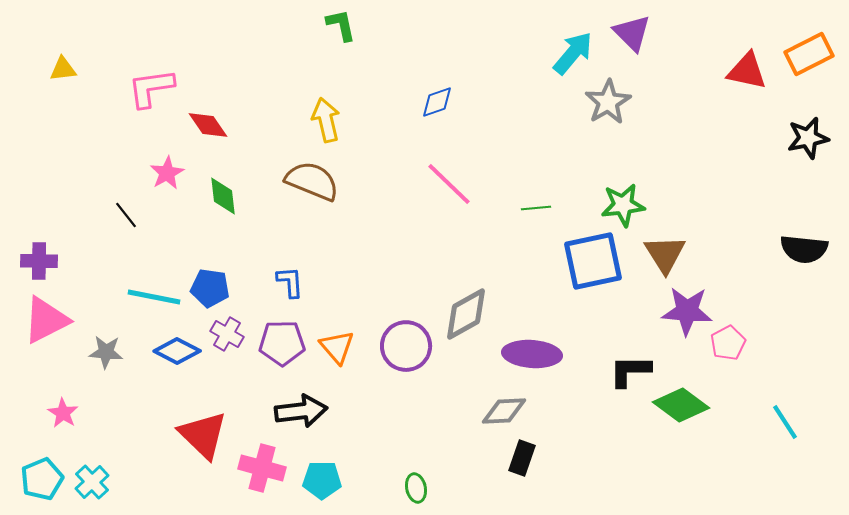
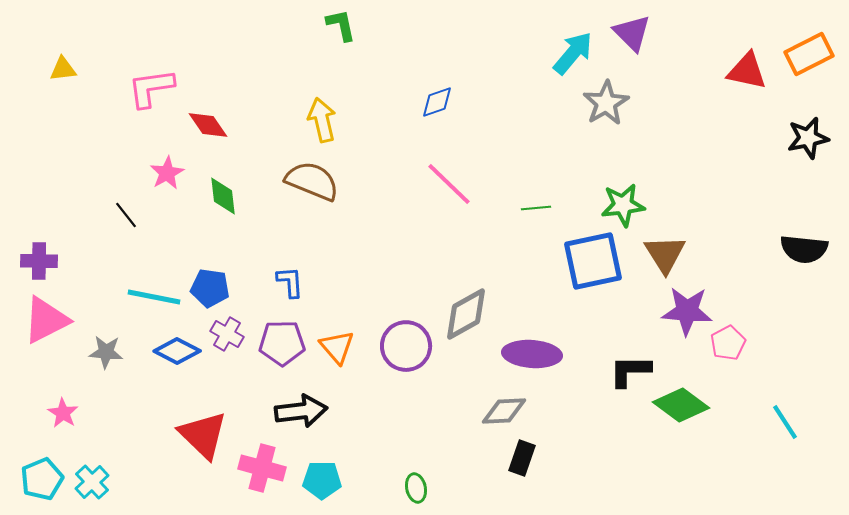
gray star at (608, 102): moved 2 px left, 1 px down
yellow arrow at (326, 120): moved 4 px left
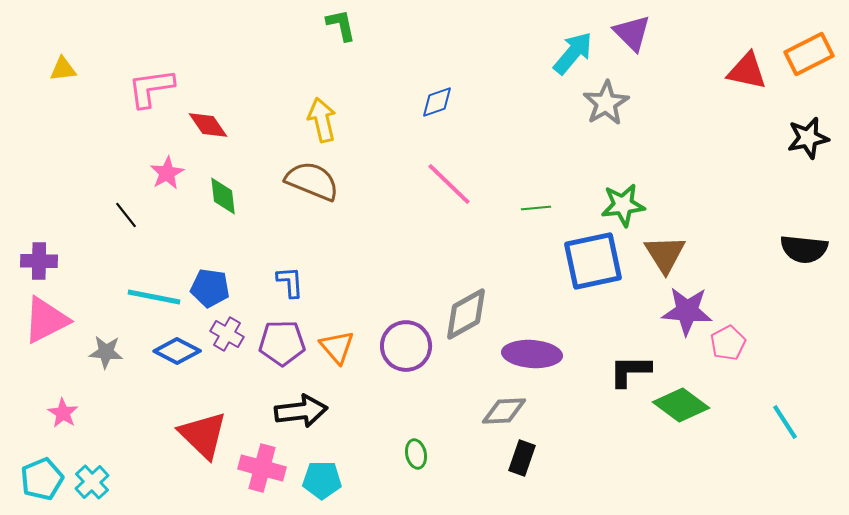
green ellipse at (416, 488): moved 34 px up
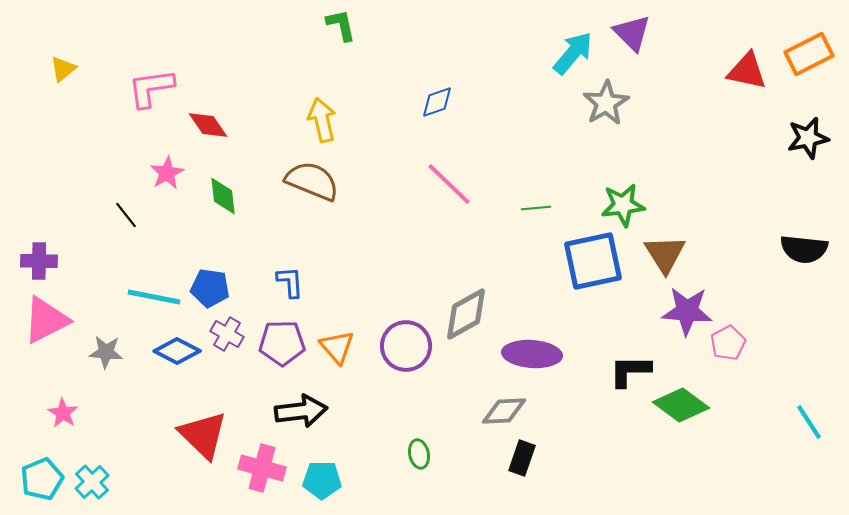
yellow triangle at (63, 69): rotated 32 degrees counterclockwise
cyan line at (785, 422): moved 24 px right
green ellipse at (416, 454): moved 3 px right
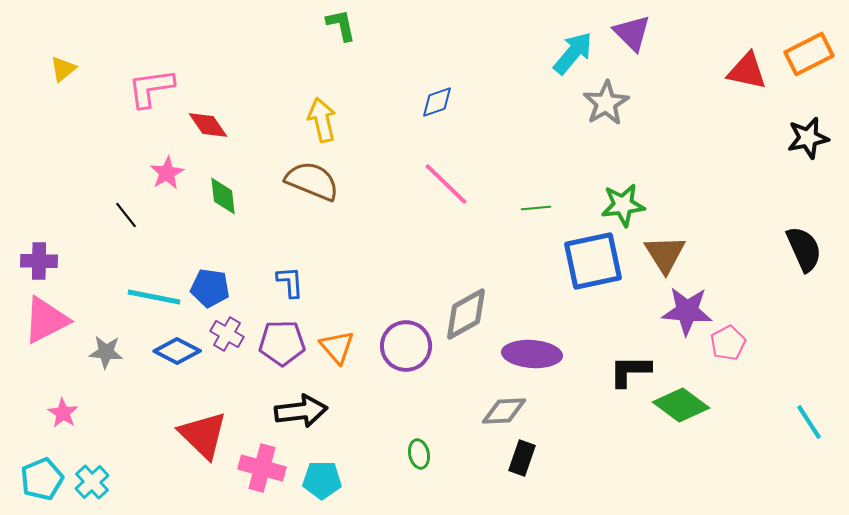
pink line at (449, 184): moved 3 px left
black semicircle at (804, 249): rotated 120 degrees counterclockwise
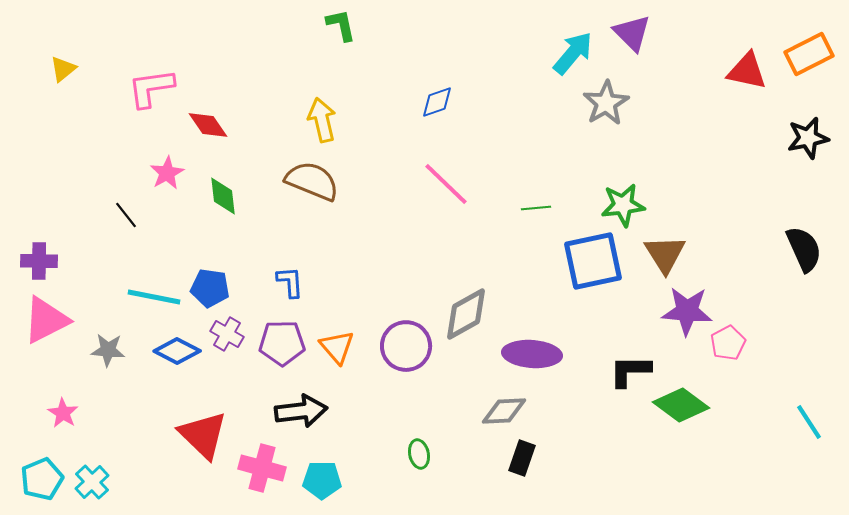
gray star at (106, 352): moved 2 px right, 2 px up
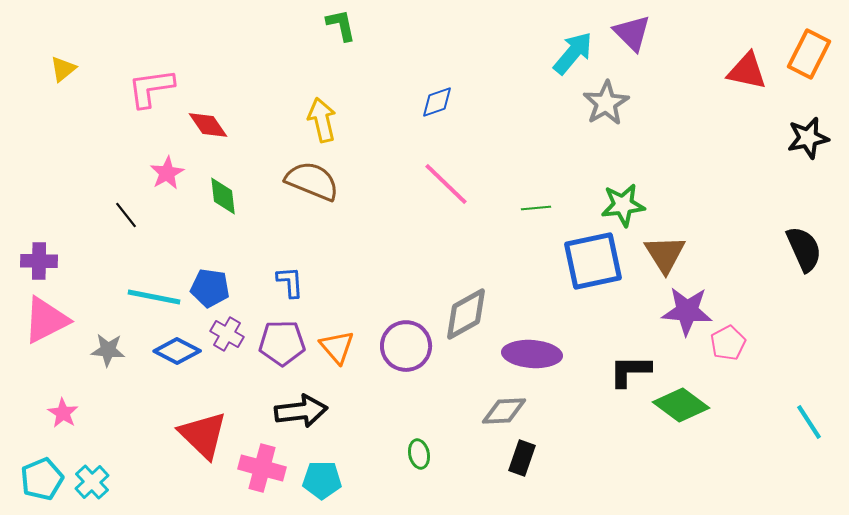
orange rectangle at (809, 54): rotated 36 degrees counterclockwise
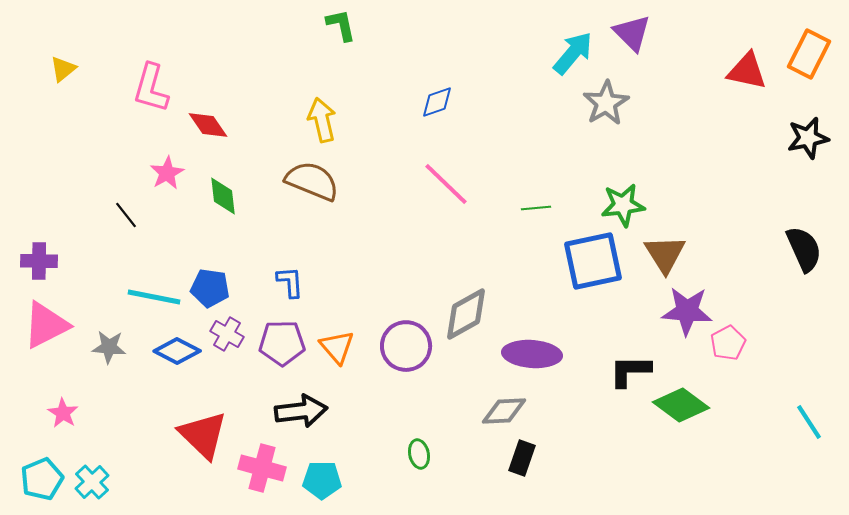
pink L-shape at (151, 88): rotated 66 degrees counterclockwise
pink triangle at (46, 320): moved 5 px down
gray star at (108, 350): moved 1 px right, 3 px up
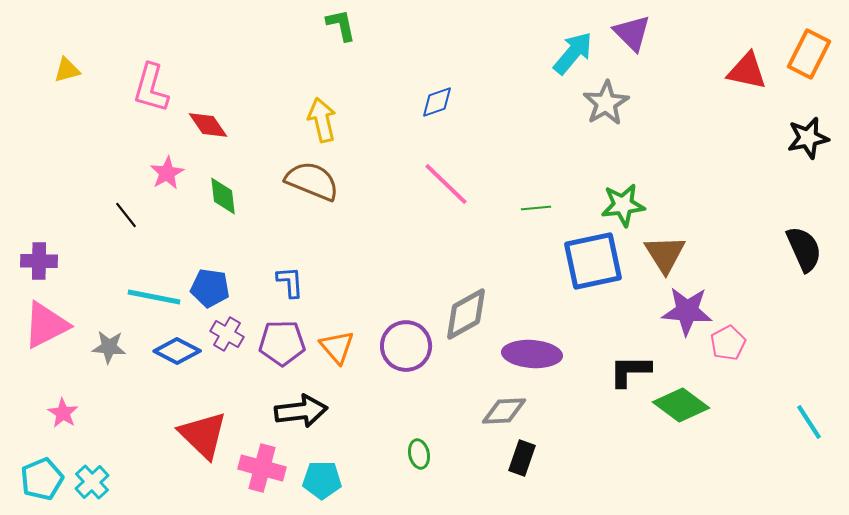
yellow triangle at (63, 69): moved 4 px right, 1 px down; rotated 24 degrees clockwise
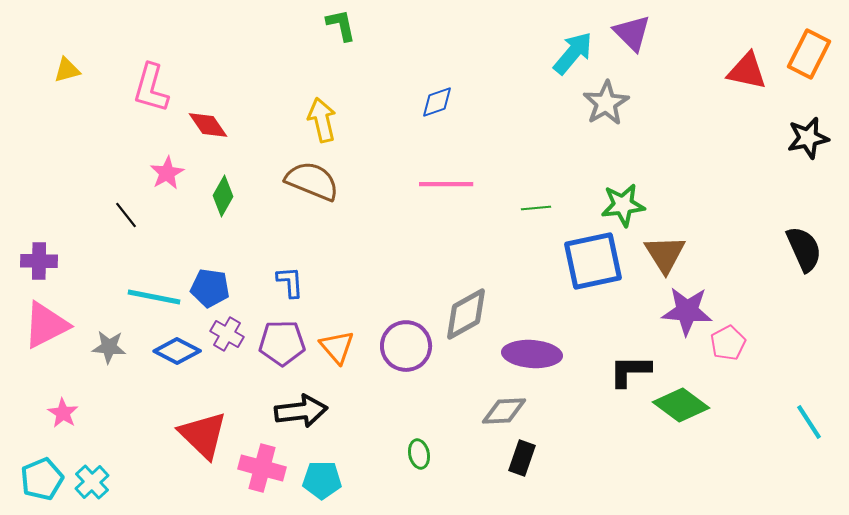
pink line at (446, 184): rotated 44 degrees counterclockwise
green diamond at (223, 196): rotated 36 degrees clockwise
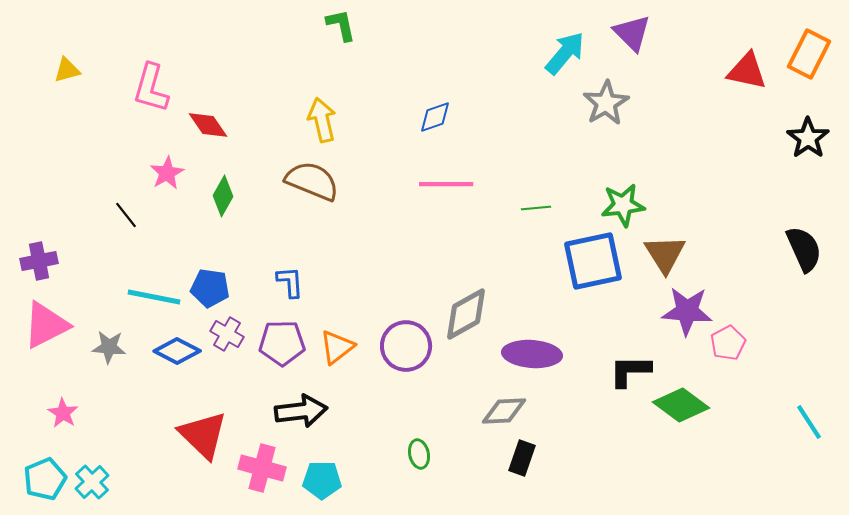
cyan arrow at (573, 53): moved 8 px left
blue diamond at (437, 102): moved 2 px left, 15 px down
black star at (808, 138): rotated 24 degrees counterclockwise
purple cross at (39, 261): rotated 12 degrees counterclockwise
orange triangle at (337, 347): rotated 33 degrees clockwise
cyan pentagon at (42, 479): moved 3 px right
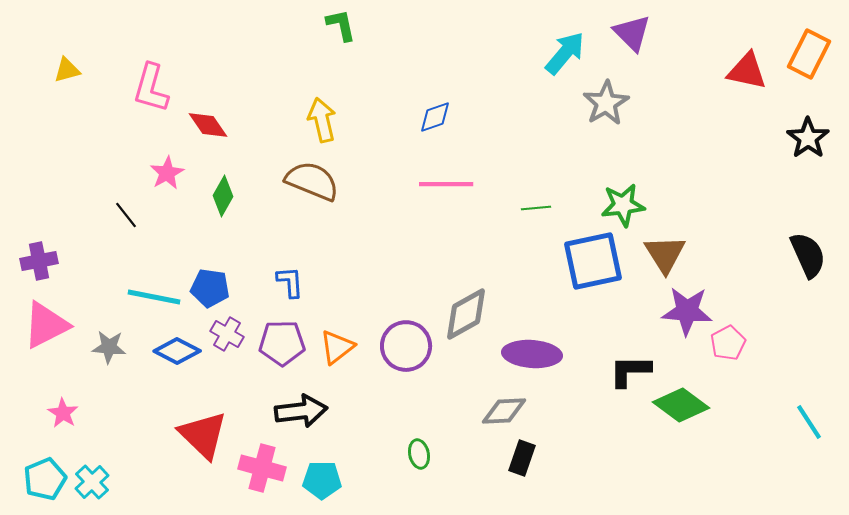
black semicircle at (804, 249): moved 4 px right, 6 px down
